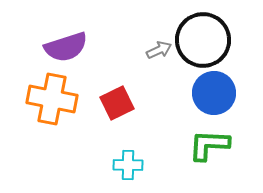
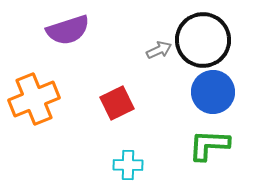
purple semicircle: moved 2 px right, 17 px up
blue circle: moved 1 px left, 1 px up
orange cross: moved 18 px left; rotated 33 degrees counterclockwise
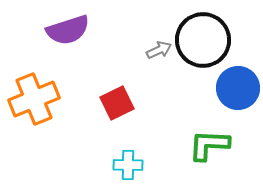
blue circle: moved 25 px right, 4 px up
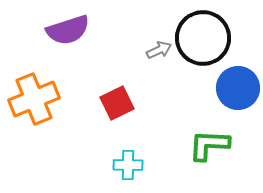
black circle: moved 2 px up
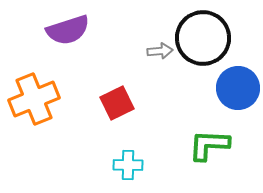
gray arrow: moved 1 px right, 1 px down; rotated 20 degrees clockwise
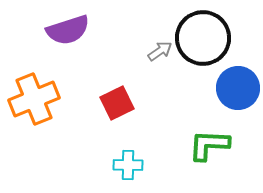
gray arrow: rotated 30 degrees counterclockwise
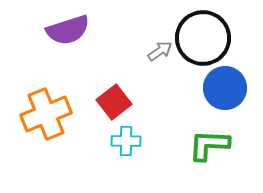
blue circle: moved 13 px left
orange cross: moved 12 px right, 15 px down
red square: moved 3 px left, 1 px up; rotated 12 degrees counterclockwise
cyan cross: moved 2 px left, 24 px up
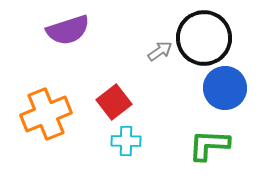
black circle: moved 1 px right
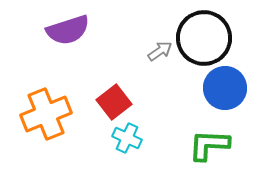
cyan cross: moved 1 px right, 3 px up; rotated 24 degrees clockwise
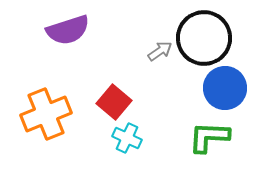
red square: rotated 12 degrees counterclockwise
green L-shape: moved 8 px up
